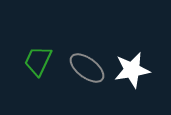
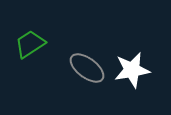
green trapezoid: moved 8 px left, 17 px up; rotated 32 degrees clockwise
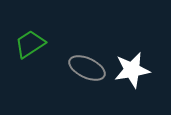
gray ellipse: rotated 12 degrees counterclockwise
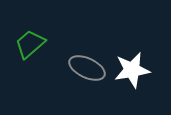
green trapezoid: rotated 8 degrees counterclockwise
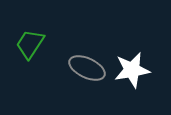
green trapezoid: rotated 16 degrees counterclockwise
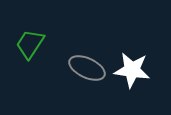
white star: rotated 18 degrees clockwise
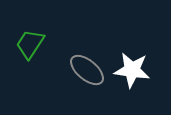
gray ellipse: moved 2 px down; rotated 15 degrees clockwise
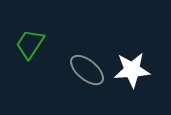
white star: rotated 12 degrees counterclockwise
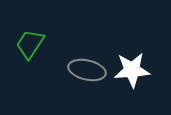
gray ellipse: rotated 27 degrees counterclockwise
